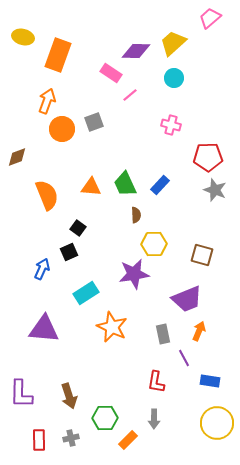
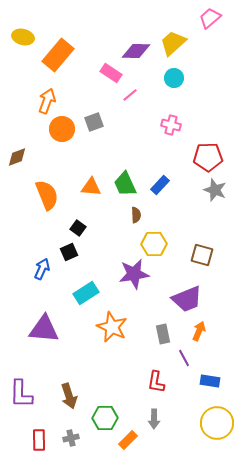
orange rectangle at (58, 55): rotated 20 degrees clockwise
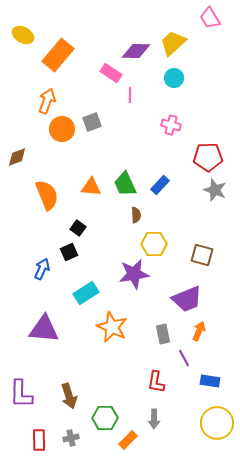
pink trapezoid at (210, 18): rotated 80 degrees counterclockwise
yellow ellipse at (23, 37): moved 2 px up; rotated 15 degrees clockwise
pink line at (130, 95): rotated 49 degrees counterclockwise
gray square at (94, 122): moved 2 px left
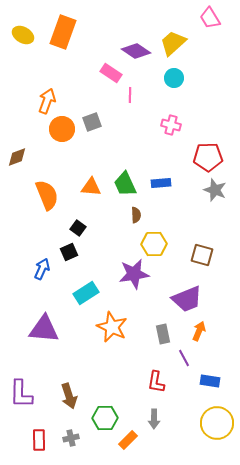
purple diamond at (136, 51): rotated 32 degrees clockwise
orange rectangle at (58, 55): moved 5 px right, 23 px up; rotated 20 degrees counterclockwise
blue rectangle at (160, 185): moved 1 px right, 2 px up; rotated 42 degrees clockwise
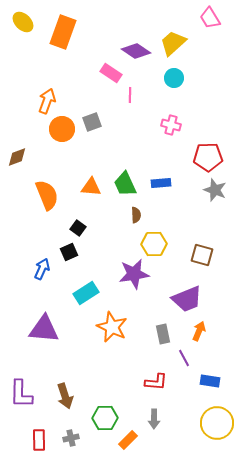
yellow ellipse at (23, 35): moved 13 px up; rotated 15 degrees clockwise
red L-shape at (156, 382): rotated 95 degrees counterclockwise
brown arrow at (69, 396): moved 4 px left
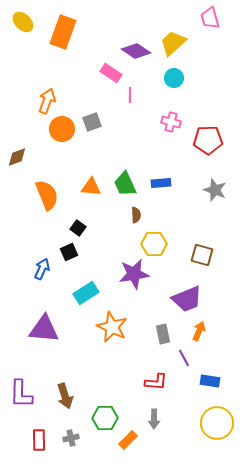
pink trapezoid at (210, 18): rotated 15 degrees clockwise
pink cross at (171, 125): moved 3 px up
red pentagon at (208, 157): moved 17 px up
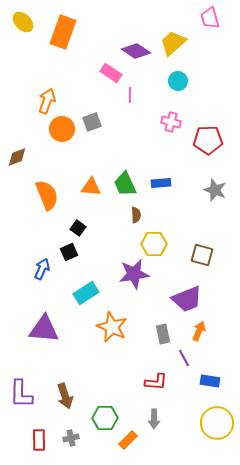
cyan circle at (174, 78): moved 4 px right, 3 px down
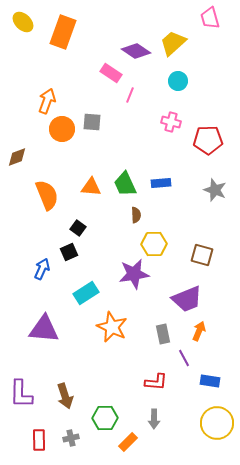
pink line at (130, 95): rotated 21 degrees clockwise
gray square at (92, 122): rotated 24 degrees clockwise
orange rectangle at (128, 440): moved 2 px down
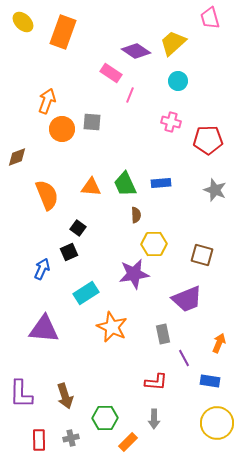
orange arrow at (199, 331): moved 20 px right, 12 px down
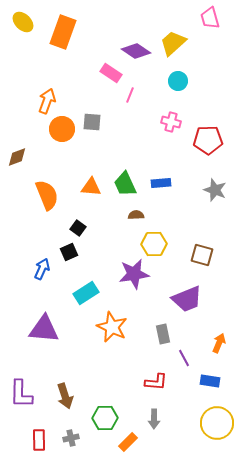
brown semicircle at (136, 215): rotated 91 degrees counterclockwise
